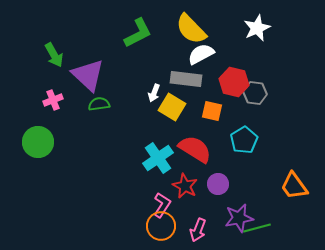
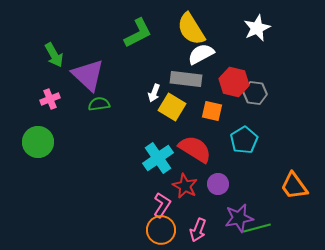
yellow semicircle: rotated 12 degrees clockwise
pink cross: moved 3 px left, 1 px up
orange circle: moved 4 px down
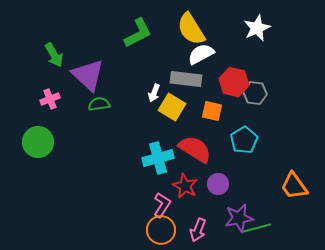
cyan cross: rotated 20 degrees clockwise
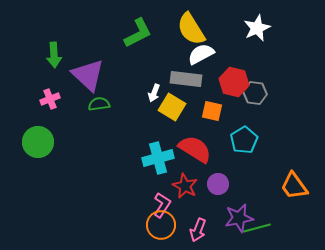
green arrow: rotated 25 degrees clockwise
orange circle: moved 5 px up
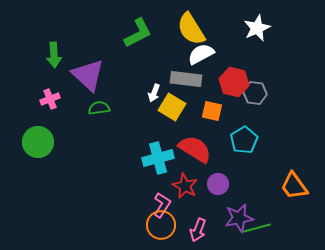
green semicircle: moved 4 px down
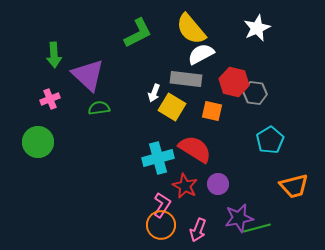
yellow semicircle: rotated 8 degrees counterclockwise
cyan pentagon: moved 26 px right
orange trapezoid: rotated 68 degrees counterclockwise
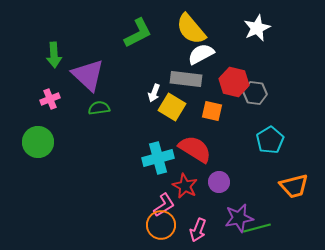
purple circle: moved 1 px right, 2 px up
pink L-shape: moved 2 px right; rotated 25 degrees clockwise
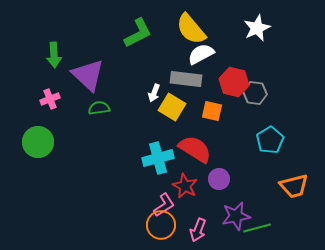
purple circle: moved 3 px up
purple star: moved 3 px left, 2 px up
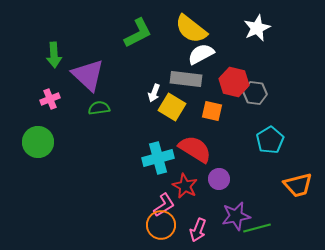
yellow semicircle: rotated 12 degrees counterclockwise
orange trapezoid: moved 4 px right, 1 px up
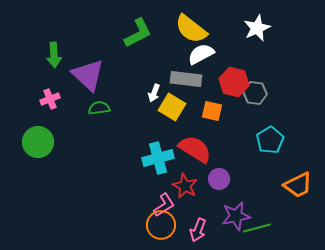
orange trapezoid: rotated 12 degrees counterclockwise
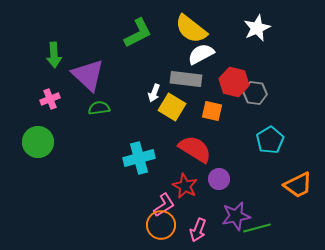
cyan cross: moved 19 px left
